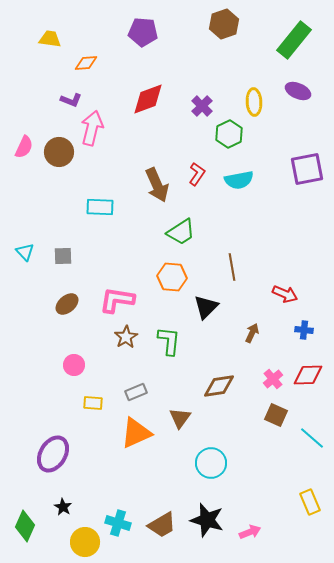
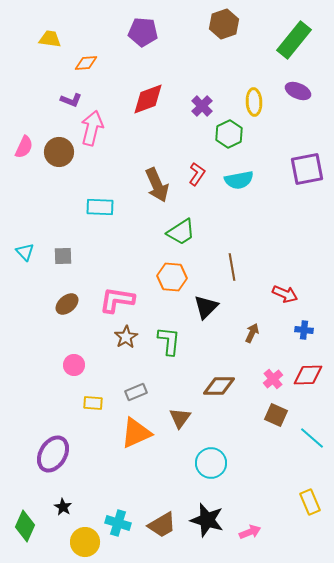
brown diamond at (219, 386): rotated 8 degrees clockwise
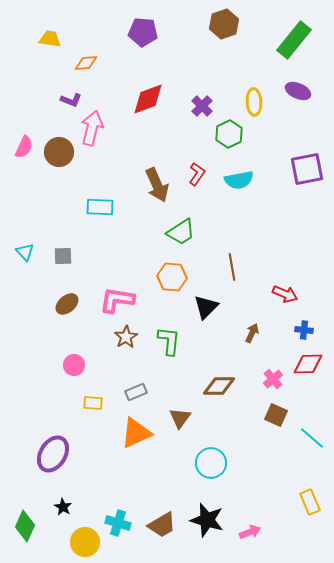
red diamond at (308, 375): moved 11 px up
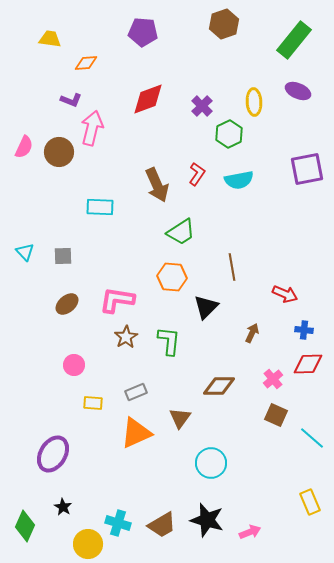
yellow circle at (85, 542): moved 3 px right, 2 px down
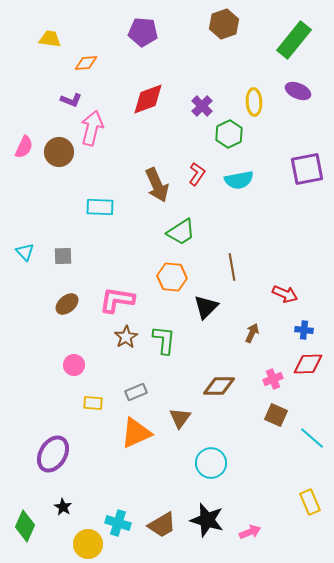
green L-shape at (169, 341): moved 5 px left, 1 px up
pink cross at (273, 379): rotated 18 degrees clockwise
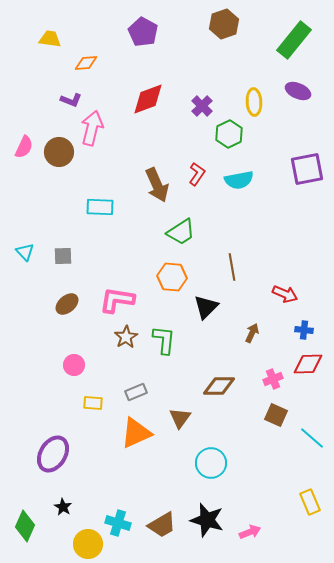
purple pentagon at (143, 32): rotated 24 degrees clockwise
